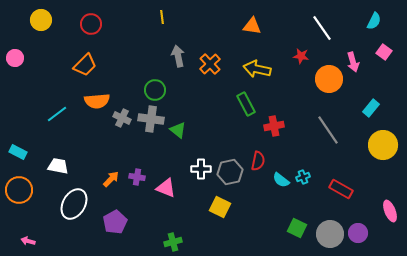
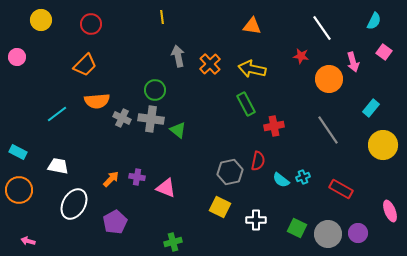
pink circle at (15, 58): moved 2 px right, 1 px up
yellow arrow at (257, 69): moved 5 px left
white cross at (201, 169): moved 55 px right, 51 px down
gray circle at (330, 234): moved 2 px left
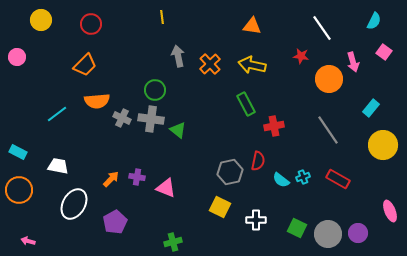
yellow arrow at (252, 69): moved 4 px up
red rectangle at (341, 189): moved 3 px left, 10 px up
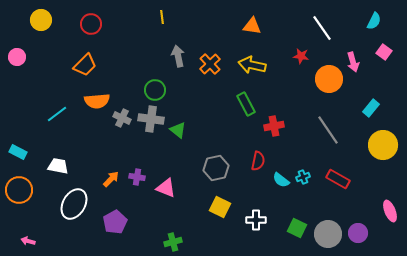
gray hexagon at (230, 172): moved 14 px left, 4 px up
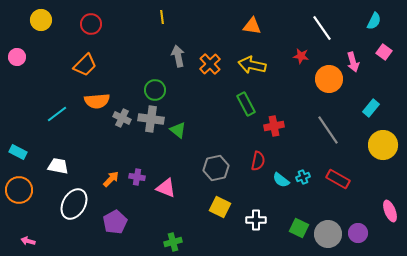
green square at (297, 228): moved 2 px right
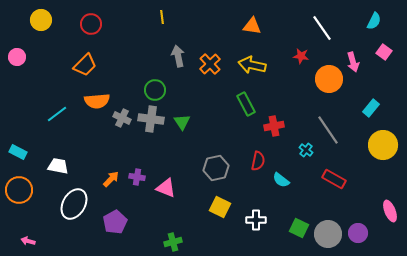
green triangle at (178, 130): moved 4 px right, 8 px up; rotated 18 degrees clockwise
cyan cross at (303, 177): moved 3 px right, 27 px up; rotated 32 degrees counterclockwise
red rectangle at (338, 179): moved 4 px left
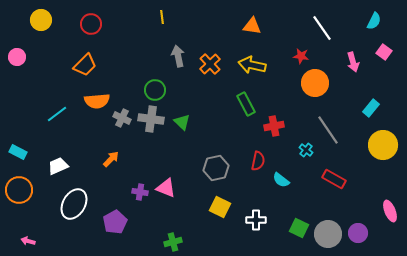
orange circle at (329, 79): moved 14 px left, 4 px down
green triangle at (182, 122): rotated 12 degrees counterclockwise
white trapezoid at (58, 166): rotated 35 degrees counterclockwise
purple cross at (137, 177): moved 3 px right, 15 px down
orange arrow at (111, 179): moved 20 px up
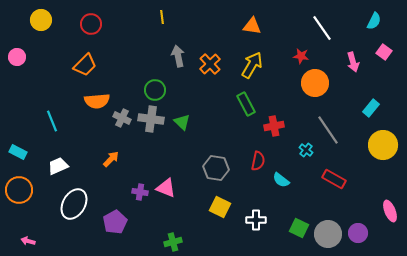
yellow arrow at (252, 65): rotated 108 degrees clockwise
cyan line at (57, 114): moved 5 px left, 7 px down; rotated 75 degrees counterclockwise
gray hexagon at (216, 168): rotated 20 degrees clockwise
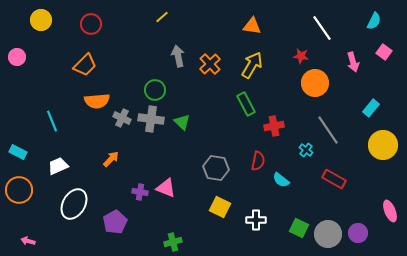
yellow line at (162, 17): rotated 56 degrees clockwise
